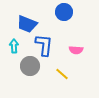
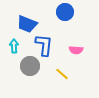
blue circle: moved 1 px right
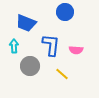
blue trapezoid: moved 1 px left, 1 px up
blue L-shape: moved 7 px right
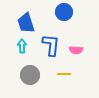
blue circle: moved 1 px left
blue trapezoid: rotated 50 degrees clockwise
cyan arrow: moved 8 px right
gray circle: moved 9 px down
yellow line: moved 2 px right; rotated 40 degrees counterclockwise
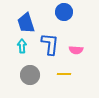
blue L-shape: moved 1 px left, 1 px up
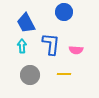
blue trapezoid: rotated 10 degrees counterclockwise
blue L-shape: moved 1 px right
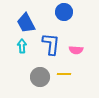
gray circle: moved 10 px right, 2 px down
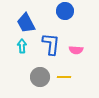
blue circle: moved 1 px right, 1 px up
yellow line: moved 3 px down
